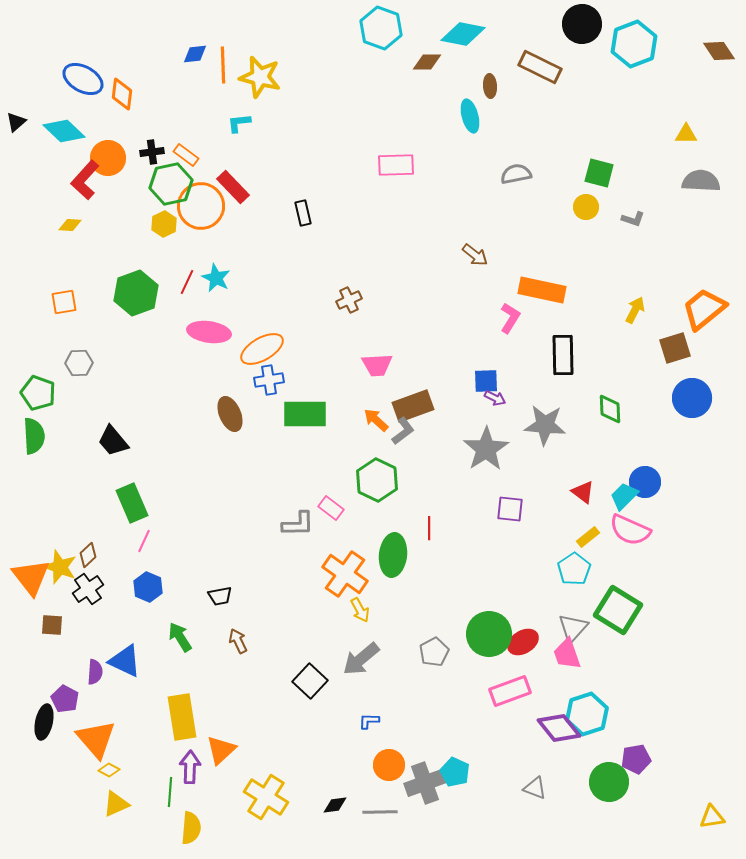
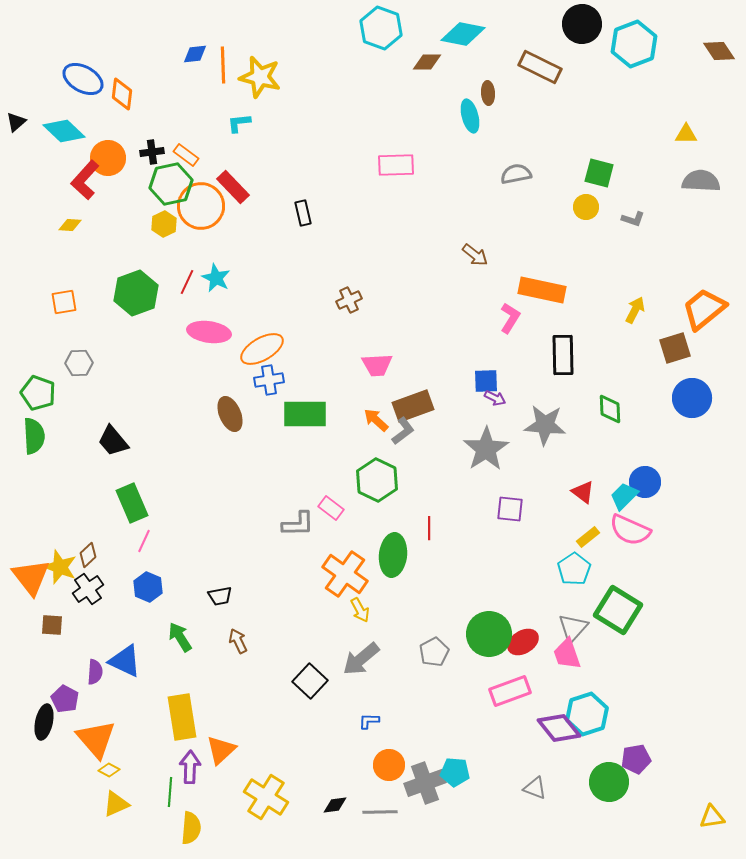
brown ellipse at (490, 86): moved 2 px left, 7 px down
cyan pentagon at (455, 772): rotated 20 degrees counterclockwise
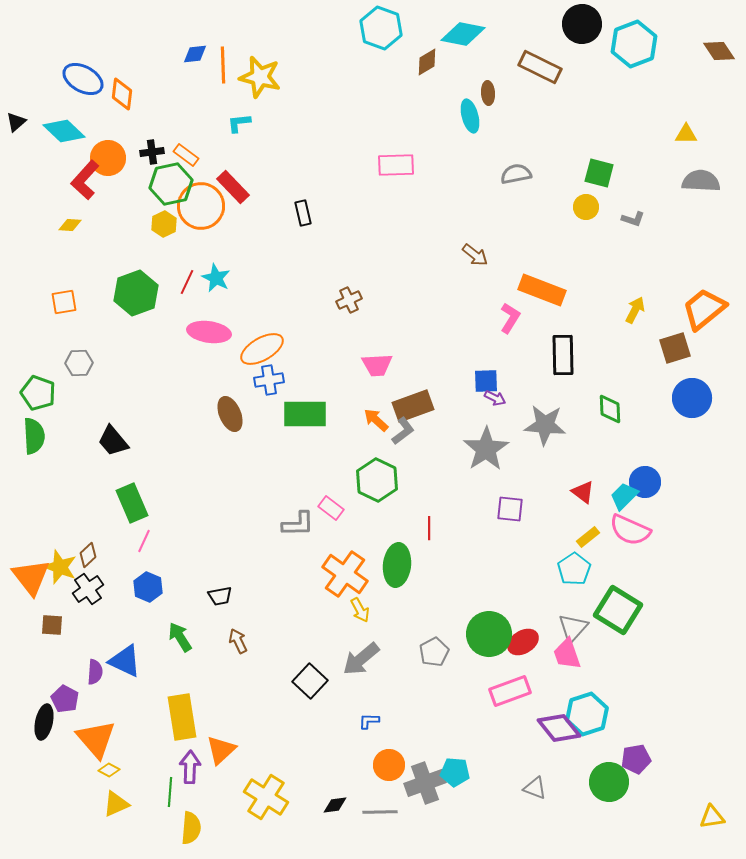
brown diamond at (427, 62): rotated 32 degrees counterclockwise
orange rectangle at (542, 290): rotated 9 degrees clockwise
green ellipse at (393, 555): moved 4 px right, 10 px down
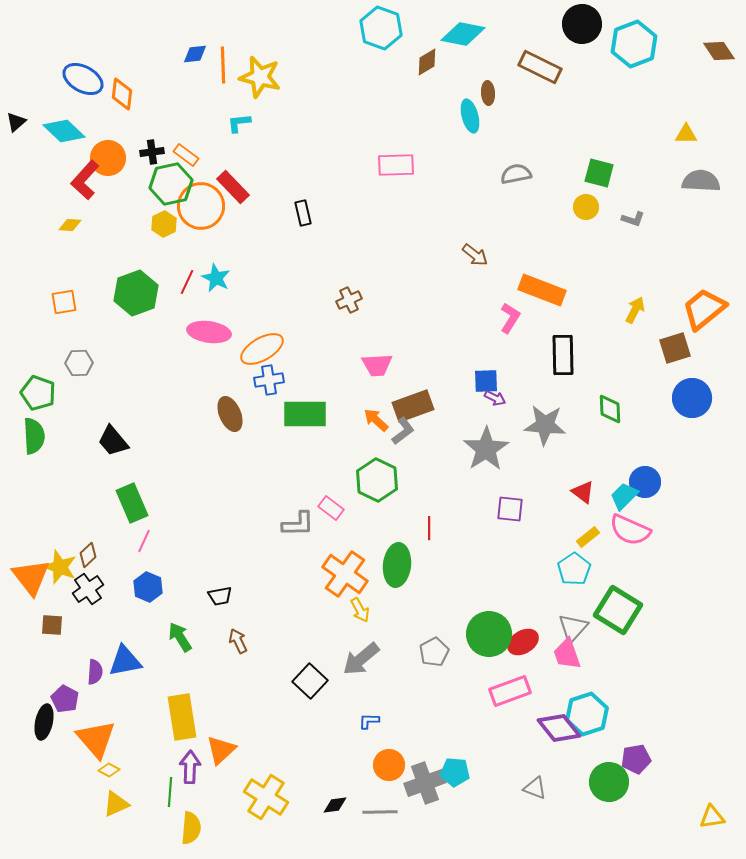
blue triangle at (125, 661): rotated 36 degrees counterclockwise
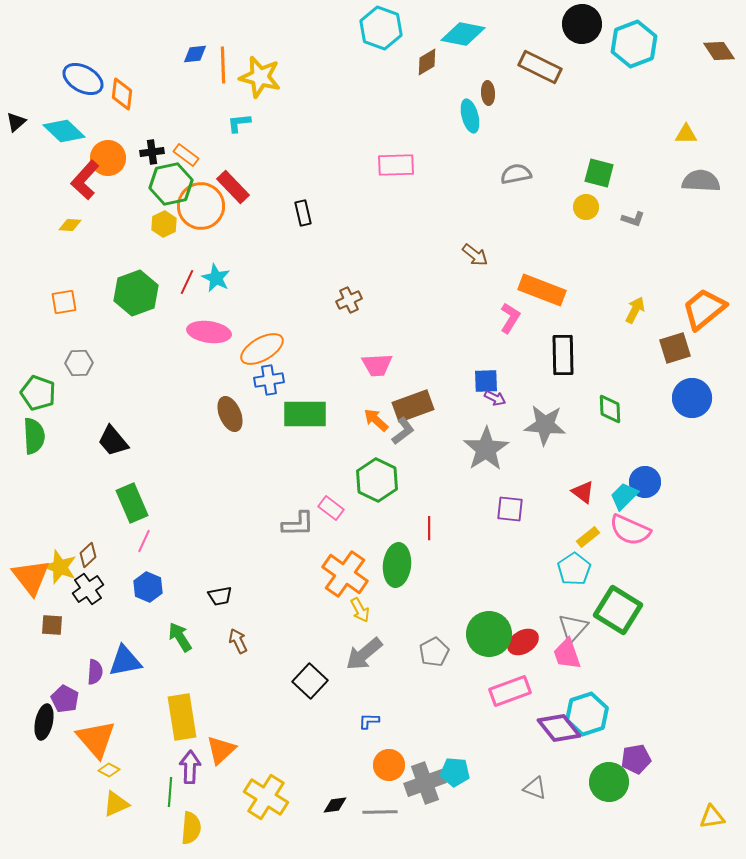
gray arrow at (361, 659): moved 3 px right, 5 px up
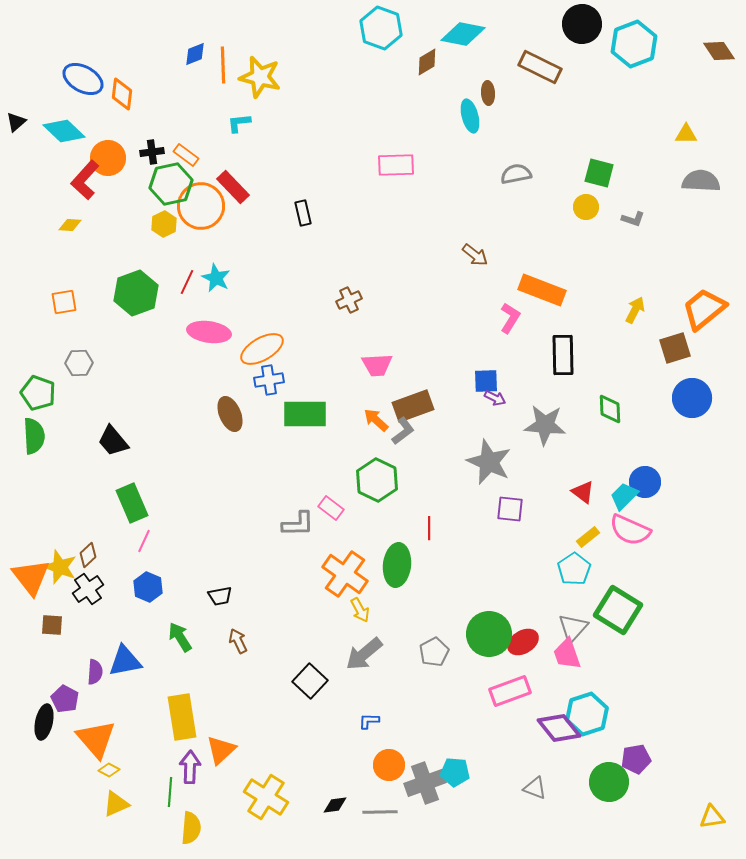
blue diamond at (195, 54): rotated 15 degrees counterclockwise
gray star at (486, 449): moved 3 px right, 13 px down; rotated 15 degrees counterclockwise
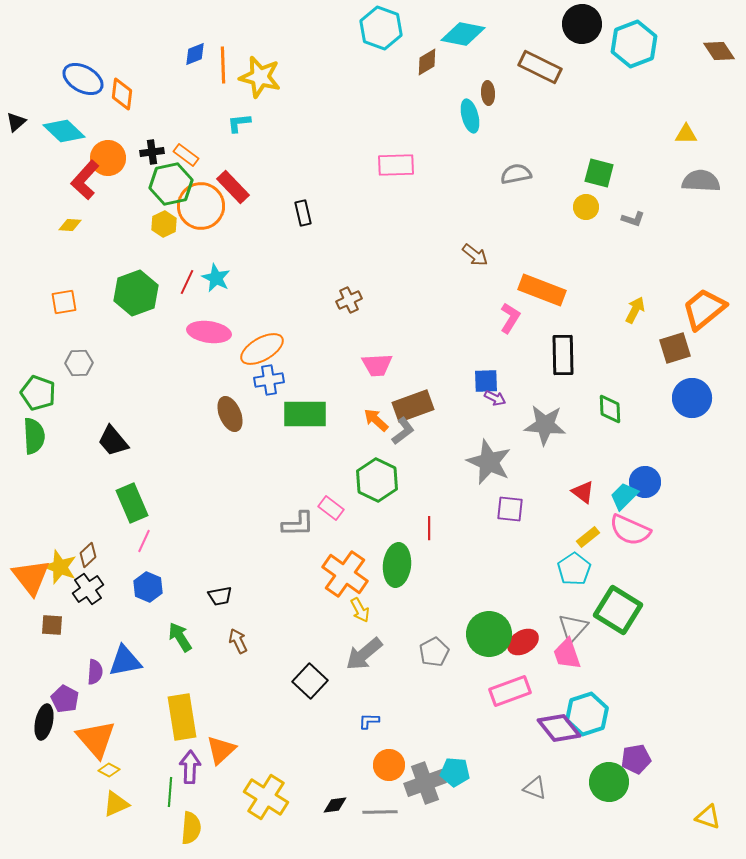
yellow triangle at (712, 817): moved 4 px left; rotated 28 degrees clockwise
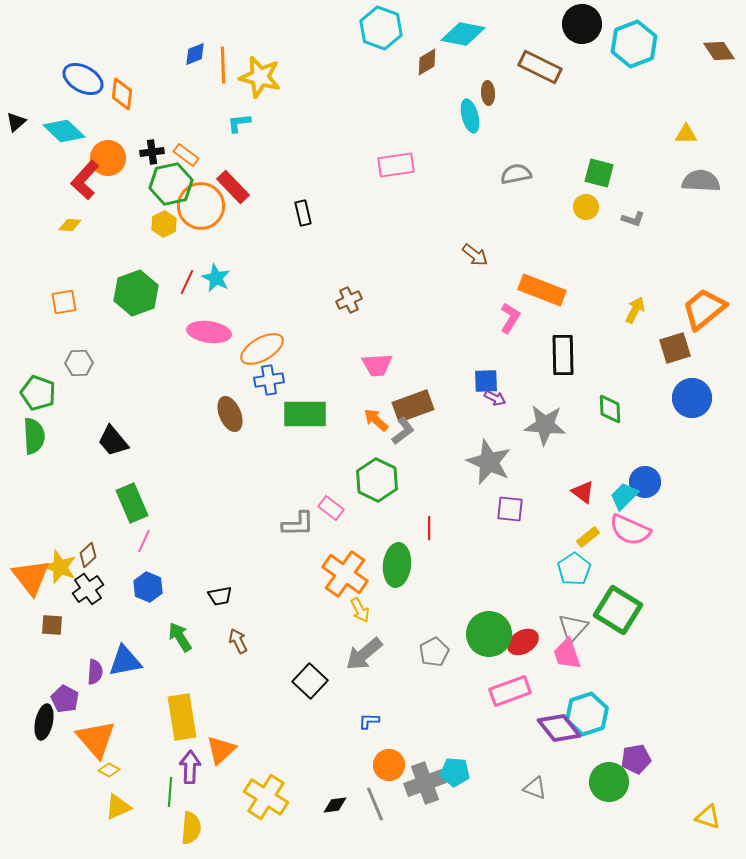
pink rectangle at (396, 165): rotated 6 degrees counterclockwise
yellow triangle at (116, 804): moved 2 px right, 3 px down
gray line at (380, 812): moved 5 px left, 8 px up; rotated 68 degrees clockwise
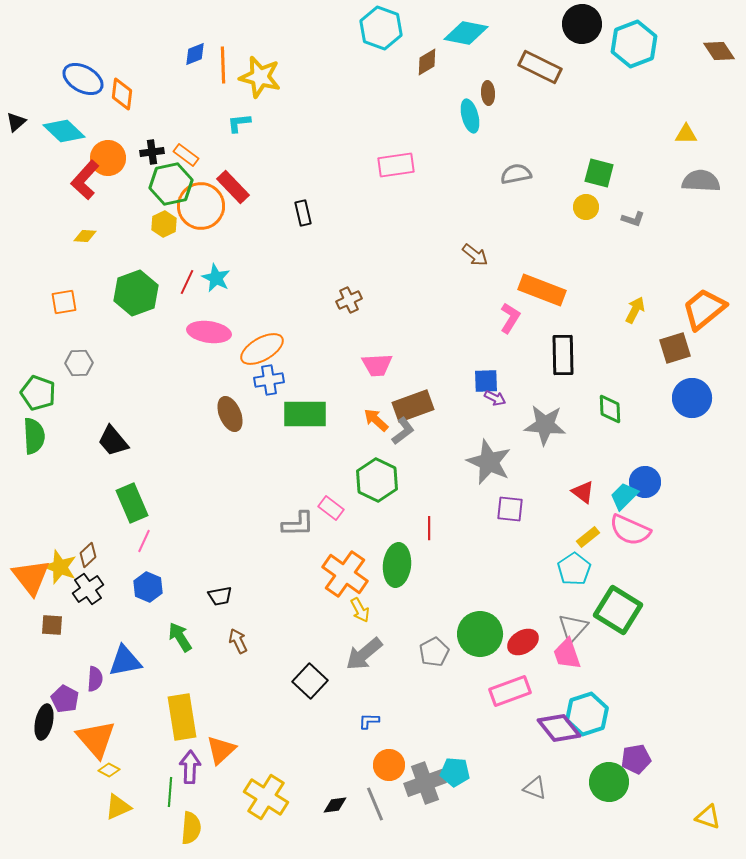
cyan diamond at (463, 34): moved 3 px right, 1 px up
yellow diamond at (70, 225): moved 15 px right, 11 px down
green circle at (489, 634): moved 9 px left
purple semicircle at (95, 672): moved 7 px down
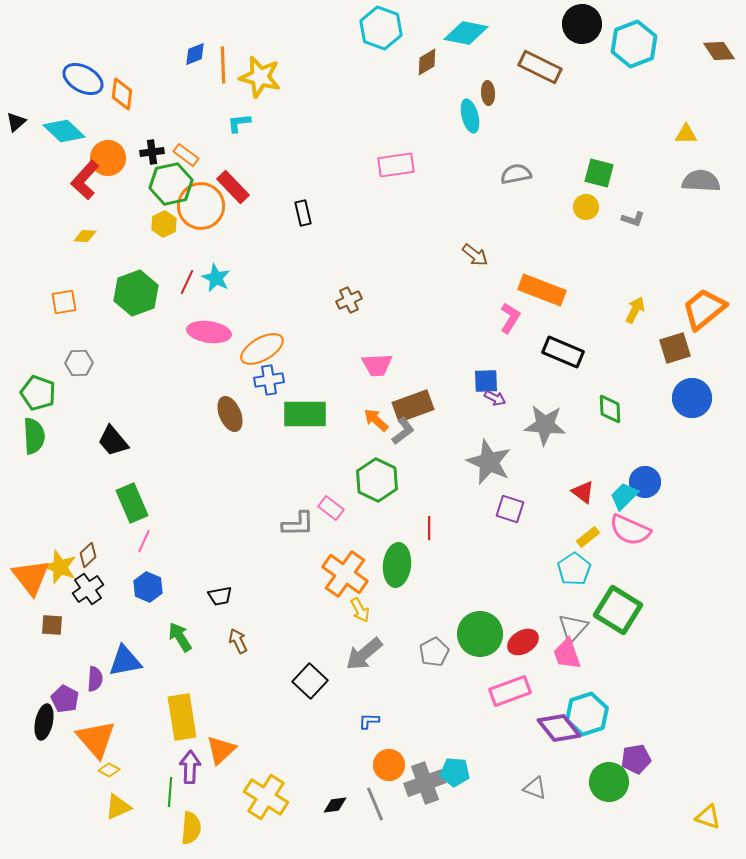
black rectangle at (563, 355): moved 3 px up; rotated 66 degrees counterclockwise
purple square at (510, 509): rotated 12 degrees clockwise
